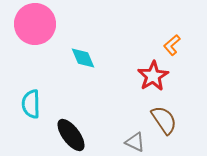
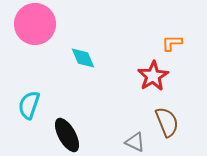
orange L-shape: moved 2 px up; rotated 40 degrees clockwise
cyan semicircle: moved 2 px left, 1 px down; rotated 20 degrees clockwise
brown semicircle: moved 3 px right, 2 px down; rotated 12 degrees clockwise
black ellipse: moved 4 px left; rotated 8 degrees clockwise
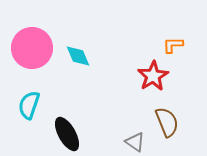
pink circle: moved 3 px left, 24 px down
orange L-shape: moved 1 px right, 2 px down
cyan diamond: moved 5 px left, 2 px up
black ellipse: moved 1 px up
gray triangle: rotated 10 degrees clockwise
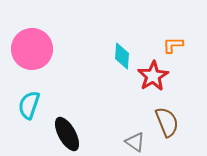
pink circle: moved 1 px down
cyan diamond: moved 44 px right; rotated 28 degrees clockwise
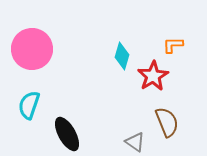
cyan diamond: rotated 12 degrees clockwise
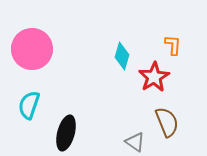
orange L-shape: rotated 95 degrees clockwise
red star: moved 1 px right, 1 px down
black ellipse: moved 1 px left, 1 px up; rotated 44 degrees clockwise
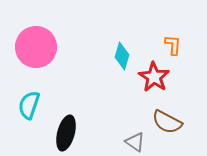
pink circle: moved 4 px right, 2 px up
red star: rotated 8 degrees counterclockwise
brown semicircle: rotated 140 degrees clockwise
